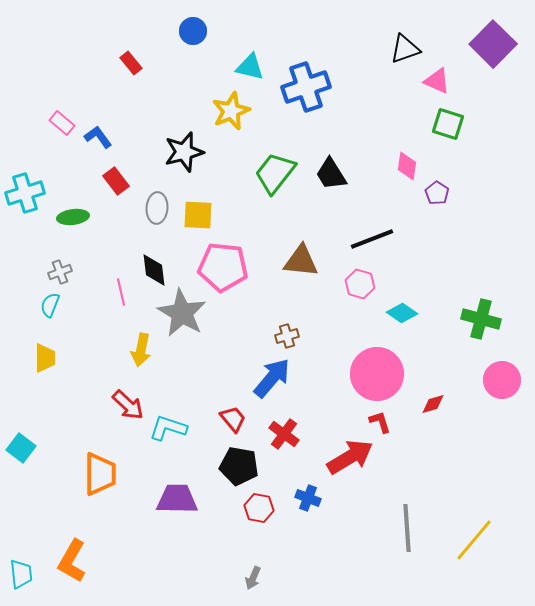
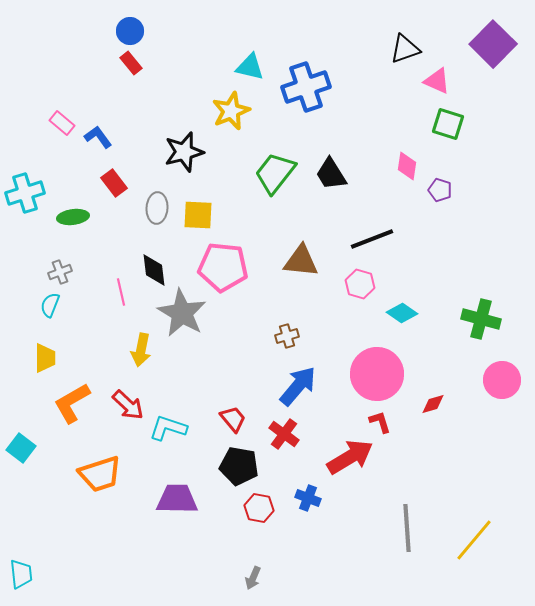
blue circle at (193, 31): moved 63 px left
red rectangle at (116, 181): moved 2 px left, 2 px down
purple pentagon at (437, 193): moved 3 px right, 3 px up; rotated 15 degrees counterclockwise
blue arrow at (272, 378): moved 26 px right, 8 px down
orange trapezoid at (100, 474): rotated 72 degrees clockwise
orange L-shape at (72, 561): moved 158 px up; rotated 30 degrees clockwise
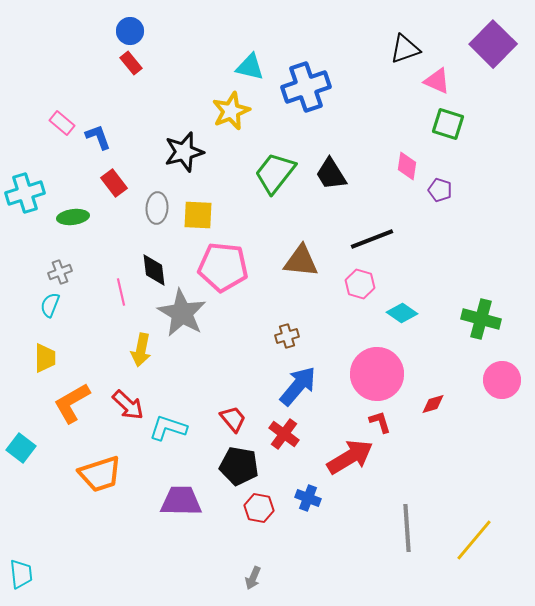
blue L-shape at (98, 137): rotated 16 degrees clockwise
purple trapezoid at (177, 499): moved 4 px right, 2 px down
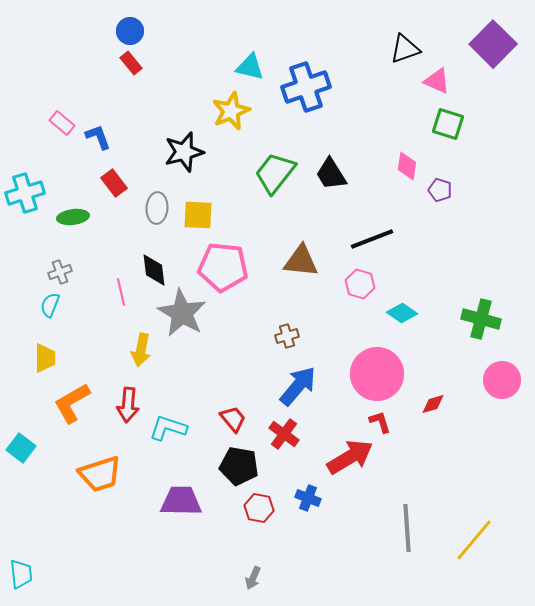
red arrow at (128, 405): rotated 52 degrees clockwise
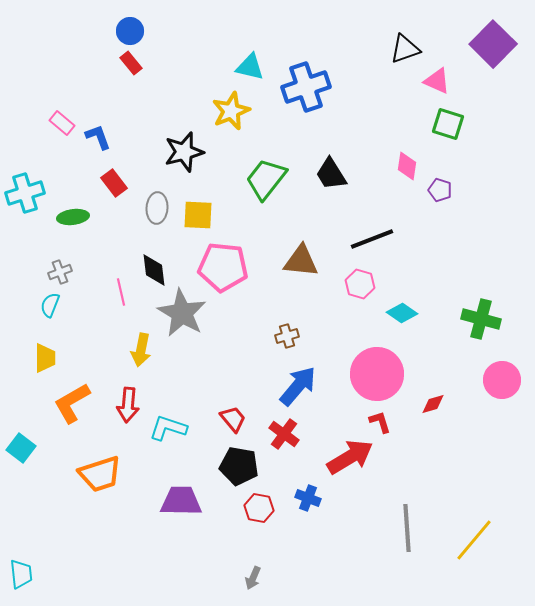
green trapezoid at (275, 173): moved 9 px left, 6 px down
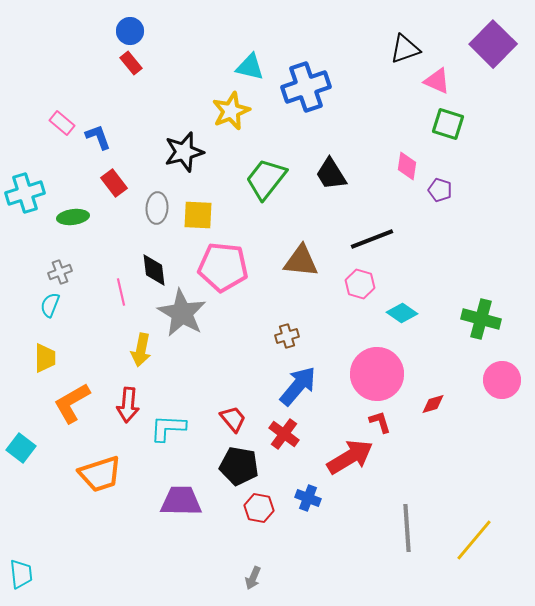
cyan L-shape at (168, 428): rotated 15 degrees counterclockwise
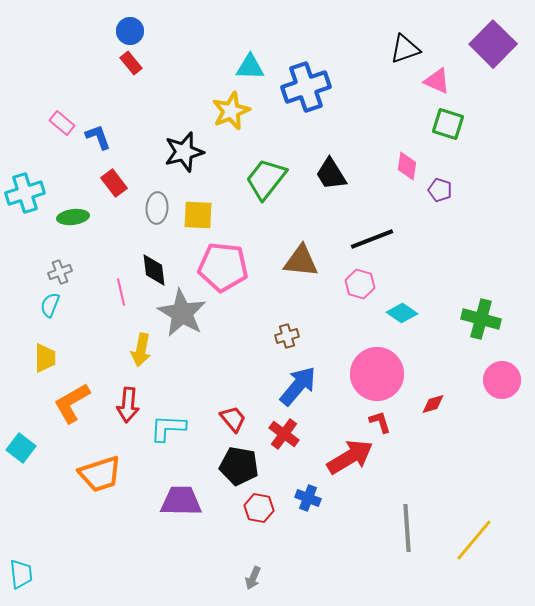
cyan triangle at (250, 67): rotated 12 degrees counterclockwise
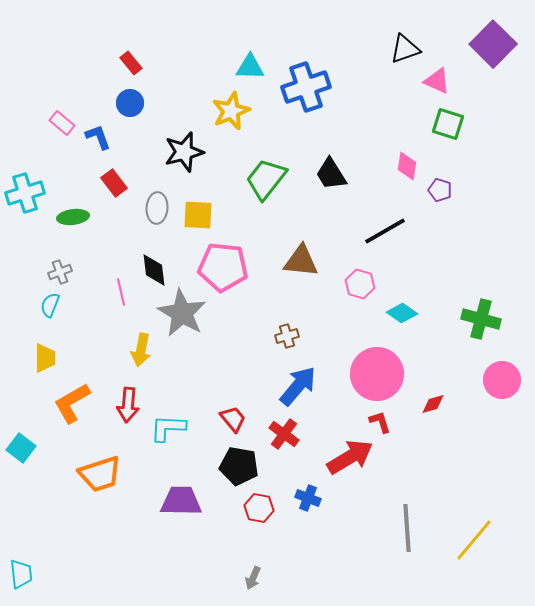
blue circle at (130, 31): moved 72 px down
black line at (372, 239): moved 13 px right, 8 px up; rotated 9 degrees counterclockwise
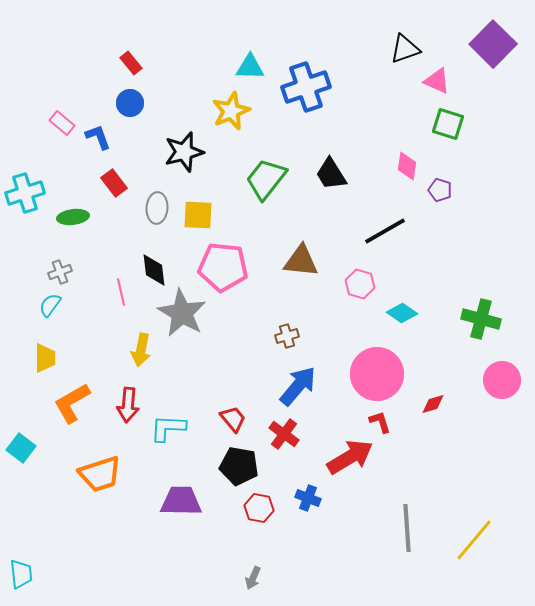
cyan semicircle at (50, 305): rotated 15 degrees clockwise
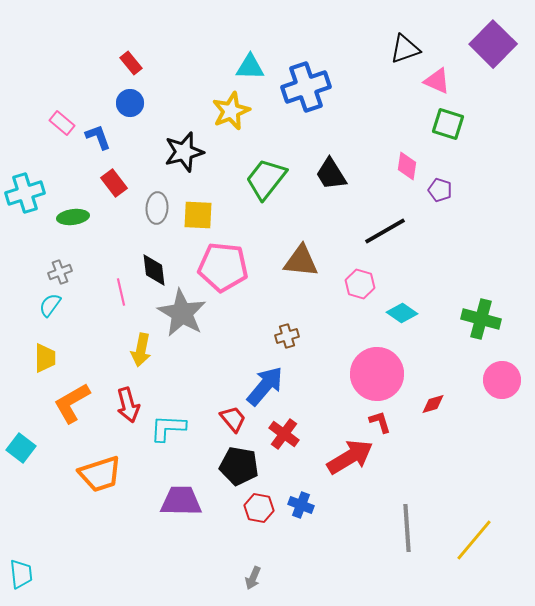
blue arrow at (298, 386): moved 33 px left
red arrow at (128, 405): rotated 20 degrees counterclockwise
blue cross at (308, 498): moved 7 px left, 7 px down
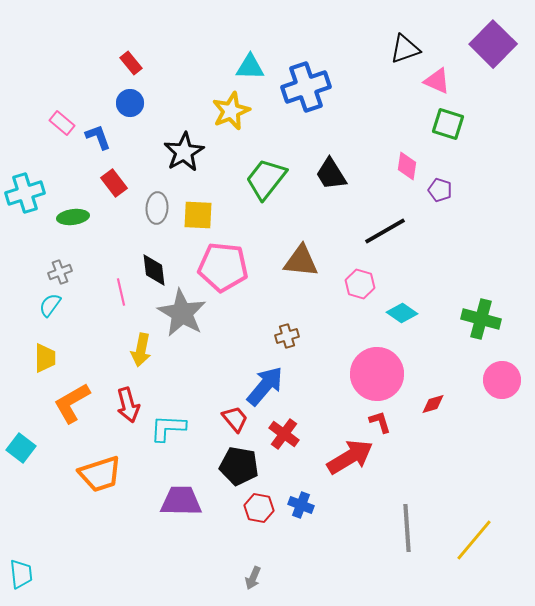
black star at (184, 152): rotated 15 degrees counterclockwise
red trapezoid at (233, 419): moved 2 px right
